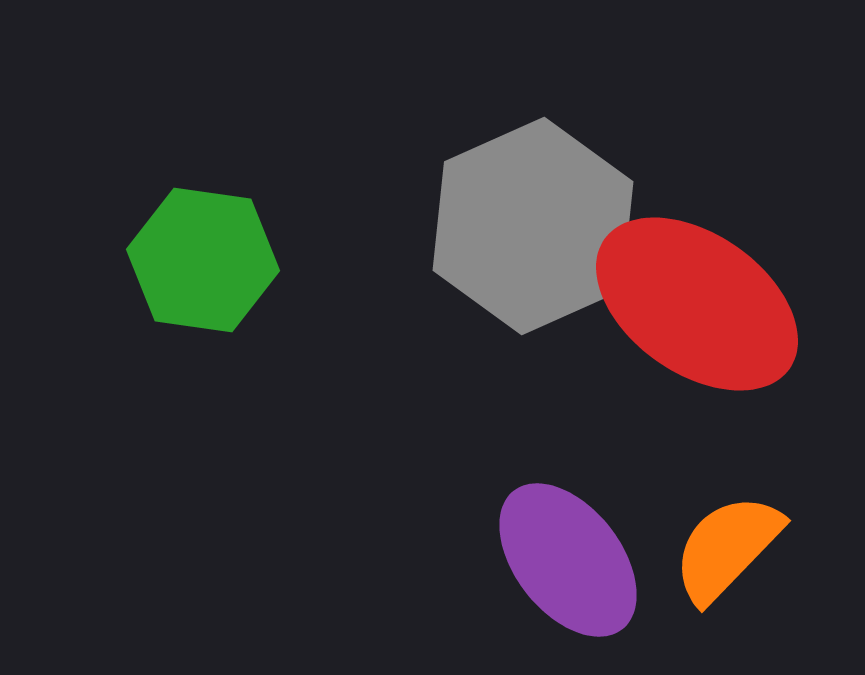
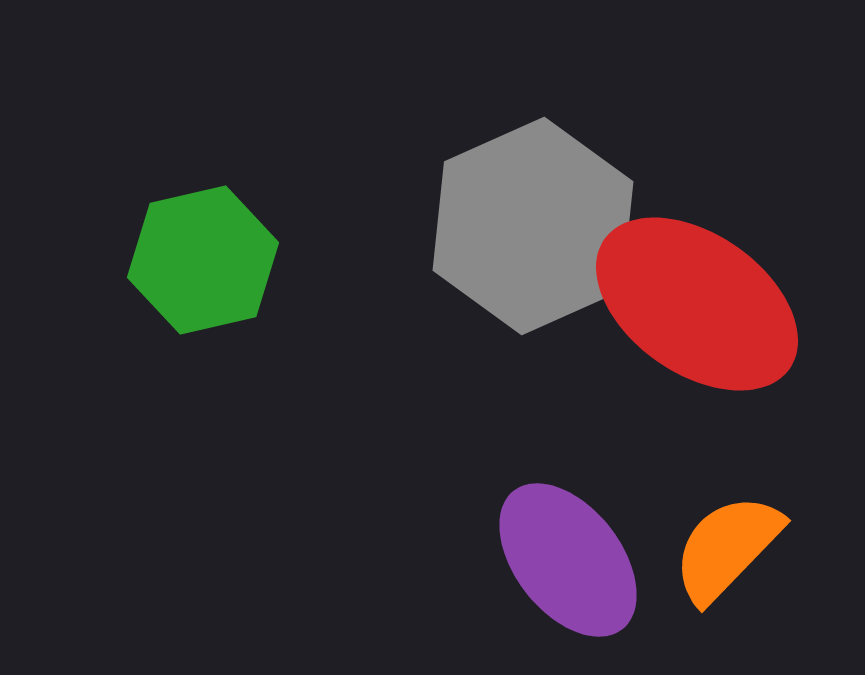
green hexagon: rotated 21 degrees counterclockwise
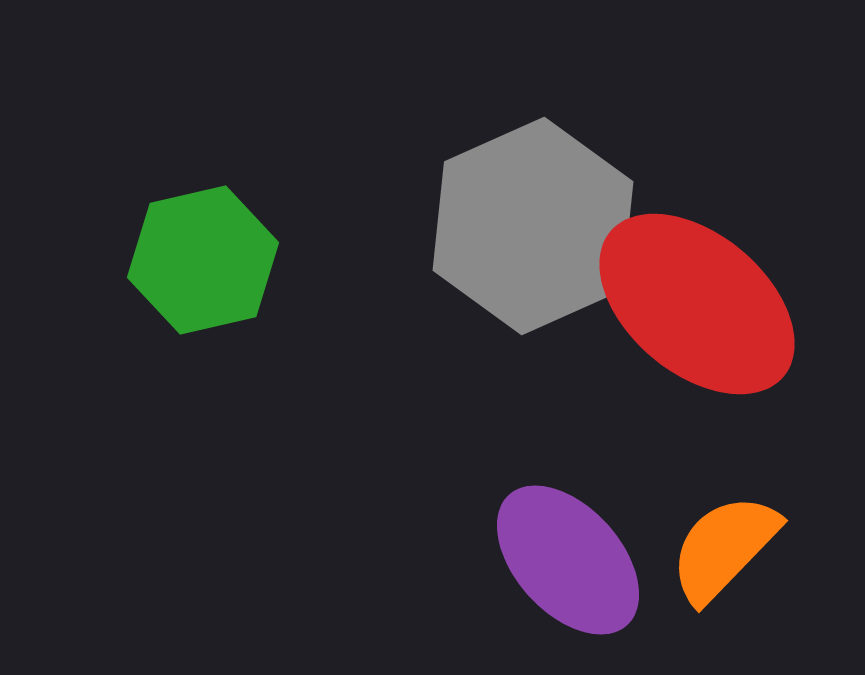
red ellipse: rotated 5 degrees clockwise
orange semicircle: moved 3 px left
purple ellipse: rotated 4 degrees counterclockwise
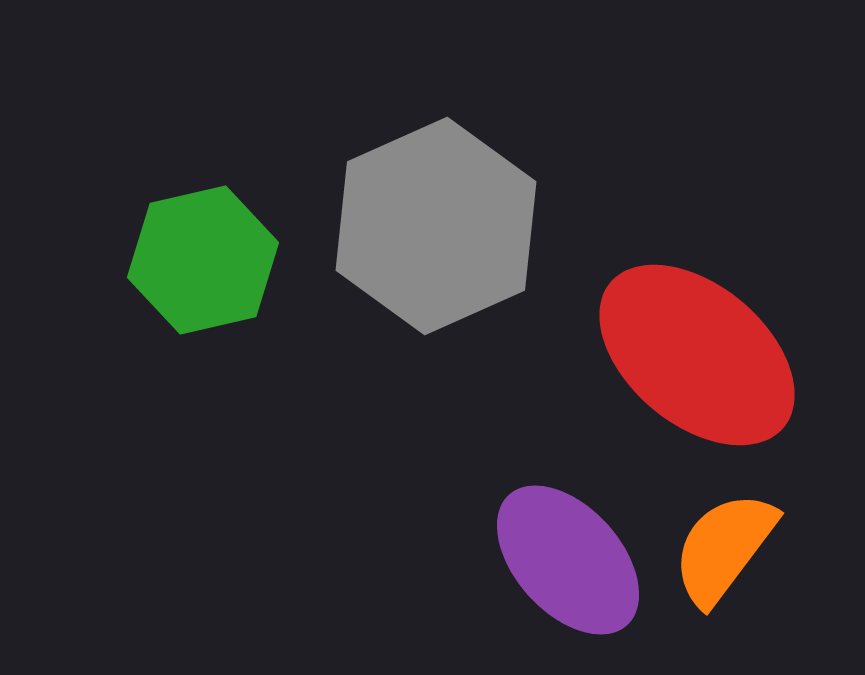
gray hexagon: moved 97 px left
red ellipse: moved 51 px down
orange semicircle: rotated 7 degrees counterclockwise
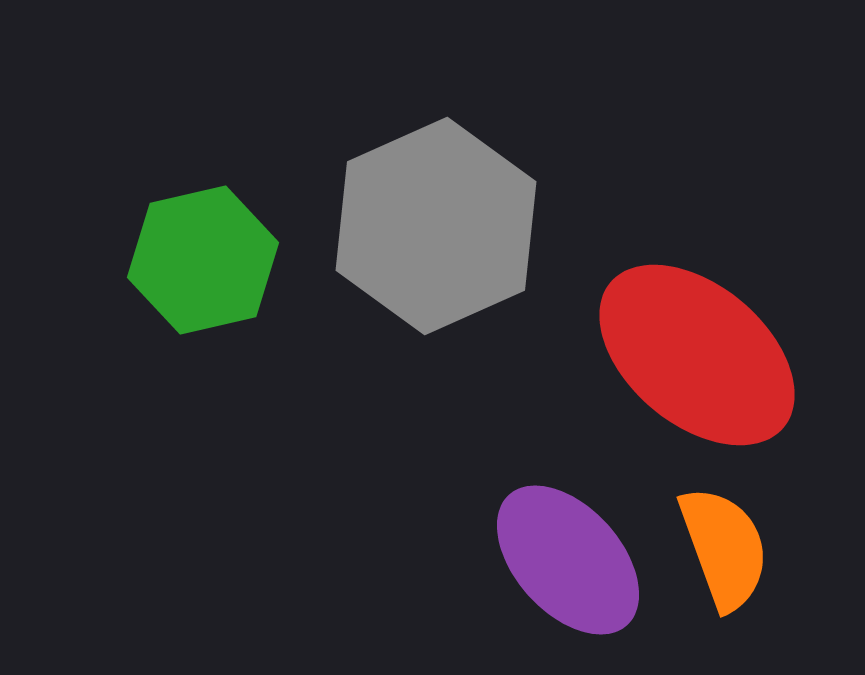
orange semicircle: rotated 123 degrees clockwise
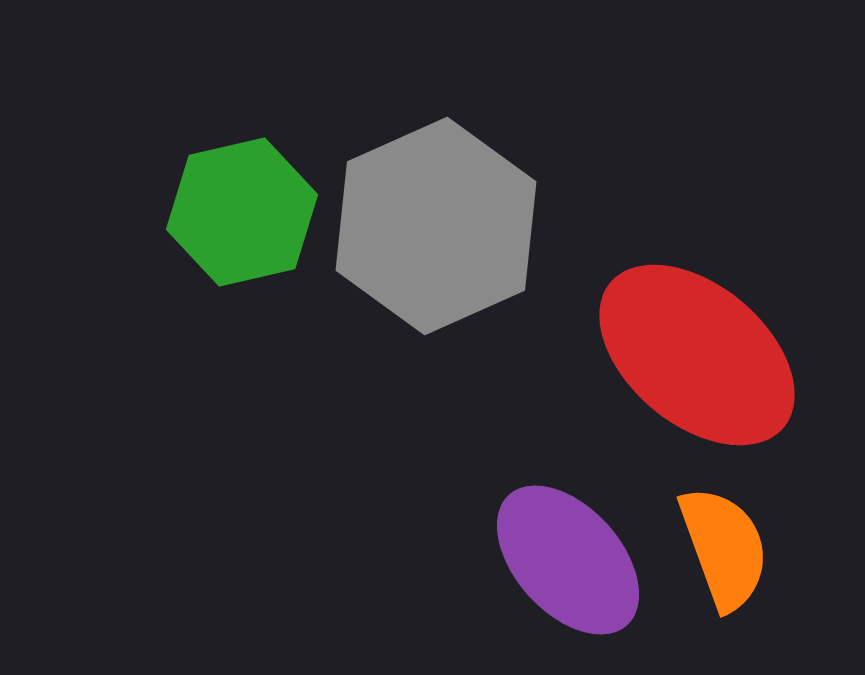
green hexagon: moved 39 px right, 48 px up
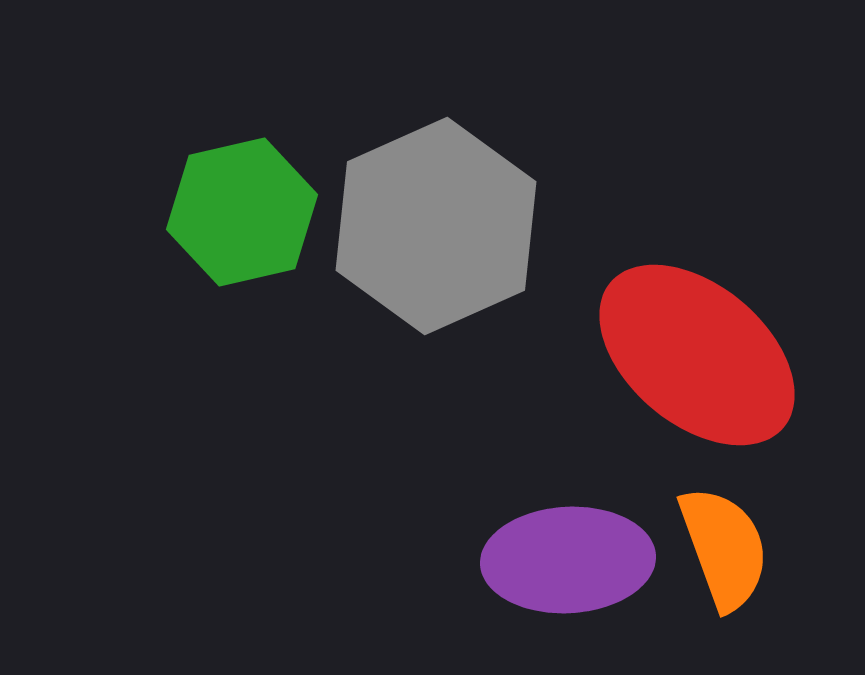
purple ellipse: rotated 51 degrees counterclockwise
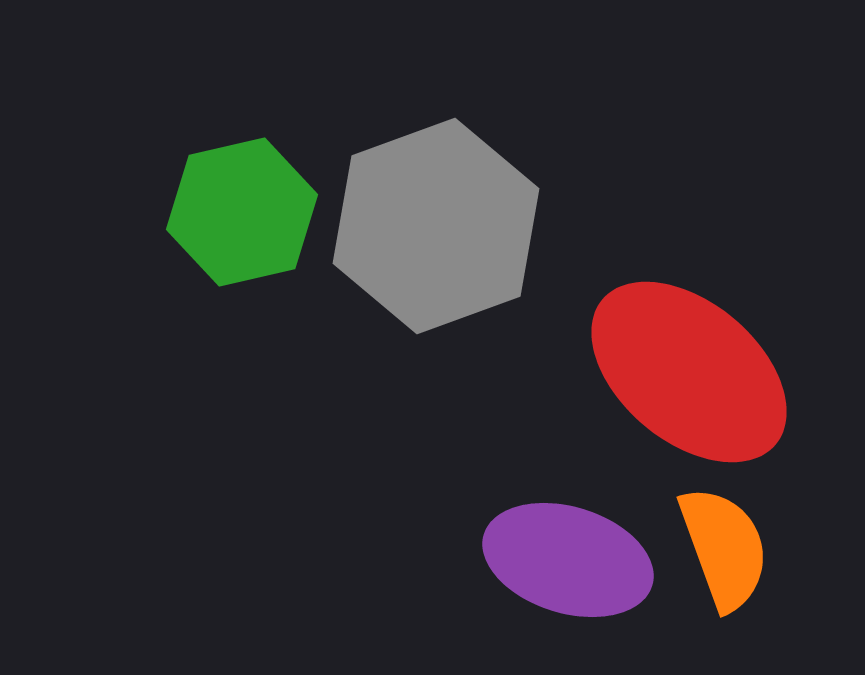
gray hexagon: rotated 4 degrees clockwise
red ellipse: moved 8 px left, 17 px down
purple ellipse: rotated 20 degrees clockwise
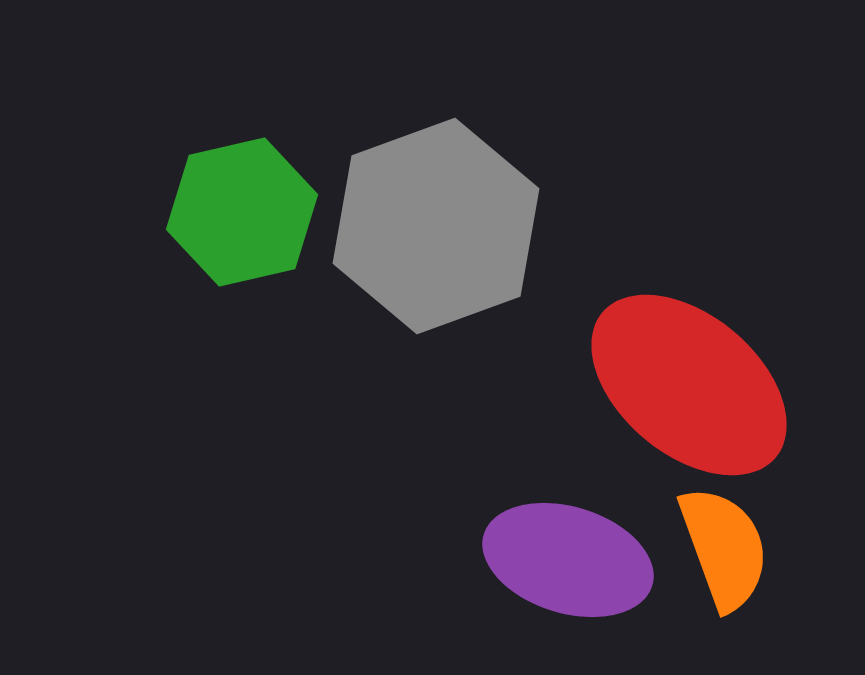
red ellipse: moved 13 px down
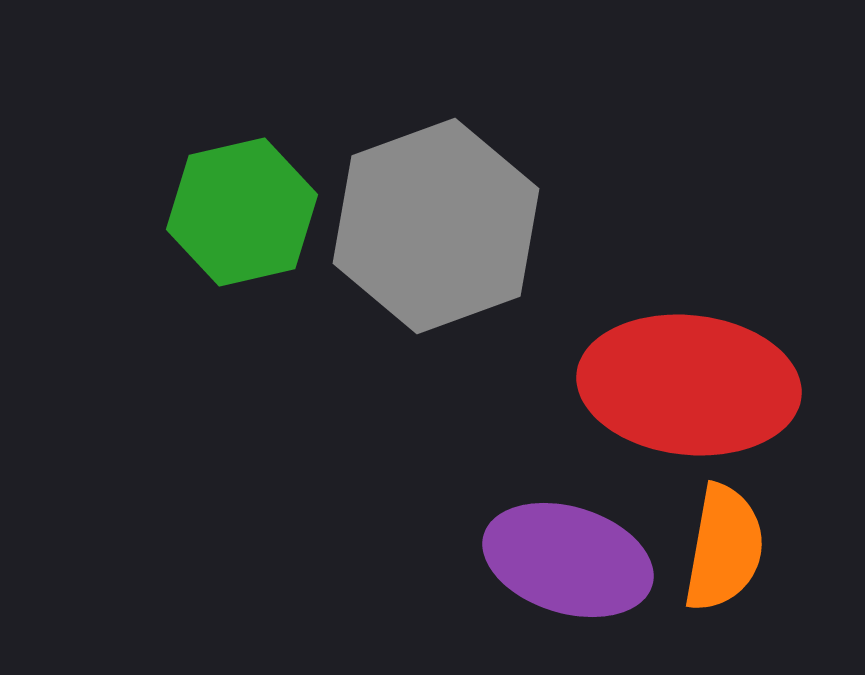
red ellipse: rotated 34 degrees counterclockwise
orange semicircle: rotated 30 degrees clockwise
